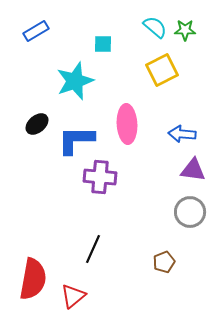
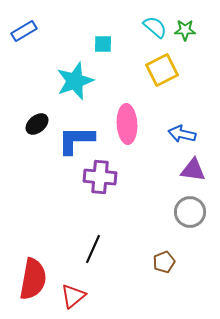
blue rectangle: moved 12 px left
blue arrow: rotated 8 degrees clockwise
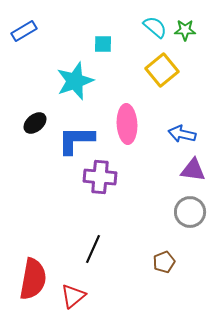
yellow square: rotated 12 degrees counterclockwise
black ellipse: moved 2 px left, 1 px up
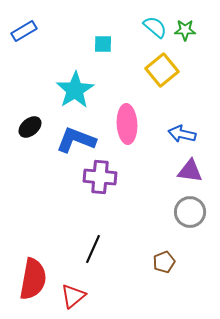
cyan star: moved 9 px down; rotated 12 degrees counterclockwise
black ellipse: moved 5 px left, 4 px down
blue L-shape: rotated 21 degrees clockwise
purple triangle: moved 3 px left, 1 px down
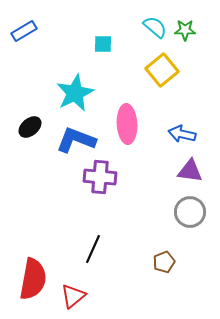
cyan star: moved 3 px down; rotated 6 degrees clockwise
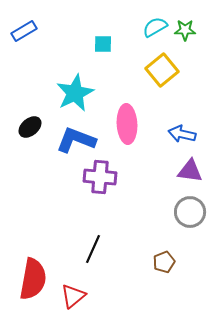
cyan semicircle: rotated 70 degrees counterclockwise
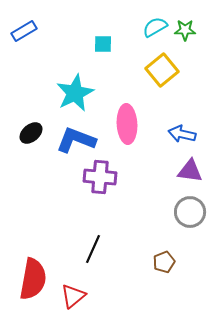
black ellipse: moved 1 px right, 6 px down
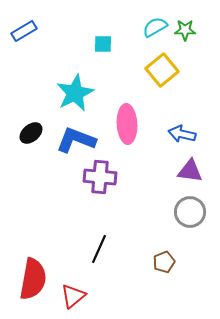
black line: moved 6 px right
